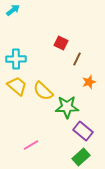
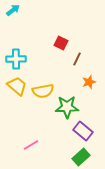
yellow semicircle: rotated 55 degrees counterclockwise
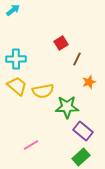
red square: rotated 32 degrees clockwise
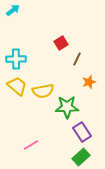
purple rectangle: moved 1 px left, 1 px down; rotated 18 degrees clockwise
